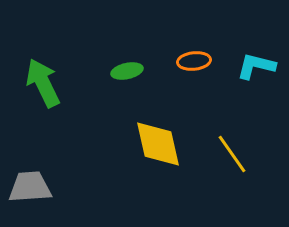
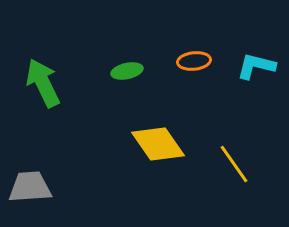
yellow diamond: rotated 22 degrees counterclockwise
yellow line: moved 2 px right, 10 px down
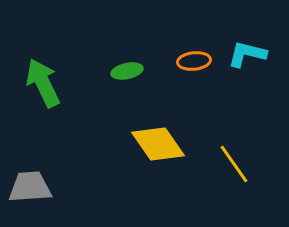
cyan L-shape: moved 9 px left, 12 px up
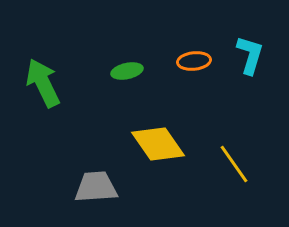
cyan L-shape: moved 3 px right, 1 px down; rotated 93 degrees clockwise
gray trapezoid: moved 66 px right
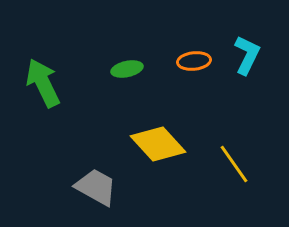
cyan L-shape: moved 3 px left; rotated 9 degrees clockwise
green ellipse: moved 2 px up
yellow diamond: rotated 8 degrees counterclockwise
gray trapezoid: rotated 33 degrees clockwise
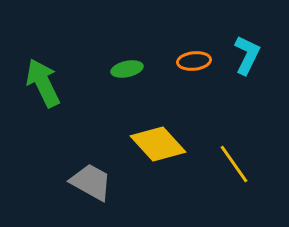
gray trapezoid: moved 5 px left, 5 px up
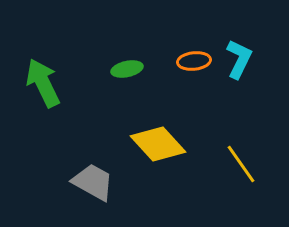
cyan L-shape: moved 8 px left, 4 px down
yellow line: moved 7 px right
gray trapezoid: moved 2 px right
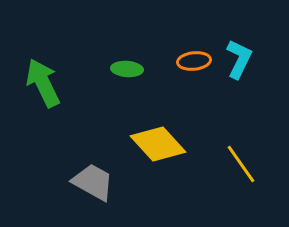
green ellipse: rotated 16 degrees clockwise
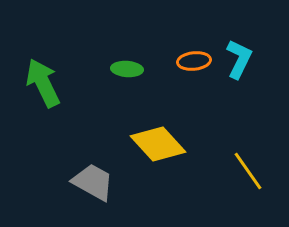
yellow line: moved 7 px right, 7 px down
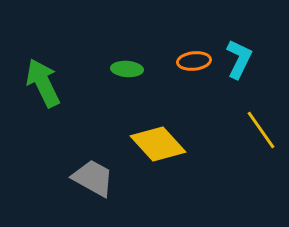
yellow line: moved 13 px right, 41 px up
gray trapezoid: moved 4 px up
